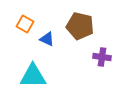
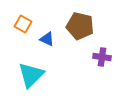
orange square: moved 2 px left
cyan triangle: moved 2 px left, 1 px up; rotated 44 degrees counterclockwise
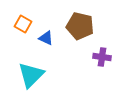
blue triangle: moved 1 px left, 1 px up
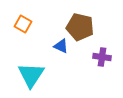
brown pentagon: moved 1 px down
blue triangle: moved 15 px right, 8 px down
cyan triangle: rotated 12 degrees counterclockwise
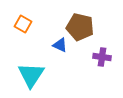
blue triangle: moved 1 px left, 1 px up
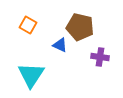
orange square: moved 5 px right, 1 px down
purple cross: moved 2 px left
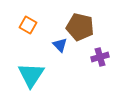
blue triangle: rotated 21 degrees clockwise
purple cross: rotated 24 degrees counterclockwise
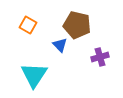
brown pentagon: moved 3 px left, 2 px up
cyan triangle: moved 3 px right
